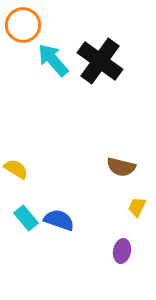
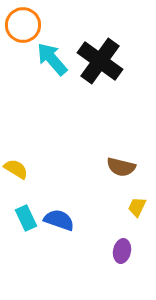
cyan arrow: moved 1 px left, 1 px up
cyan rectangle: rotated 15 degrees clockwise
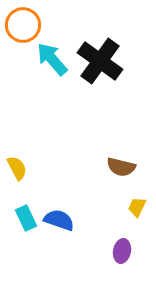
yellow semicircle: moved 1 px right, 1 px up; rotated 30 degrees clockwise
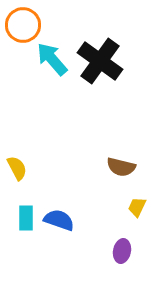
cyan rectangle: rotated 25 degrees clockwise
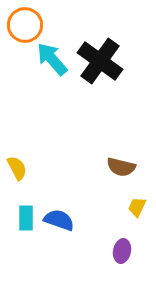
orange circle: moved 2 px right
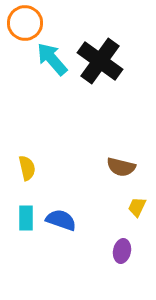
orange circle: moved 2 px up
yellow semicircle: moved 10 px right; rotated 15 degrees clockwise
blue semicircle: moved 2 px right
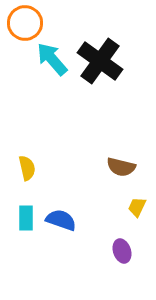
purple ellipse: rotated 30 degrees counterclockwise
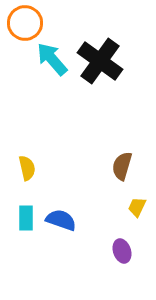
brown semicircle: moved 1 px right, 1 px up; rotated 92 degrees clockwise
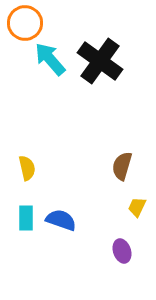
cyan arrow: moved 2 px left
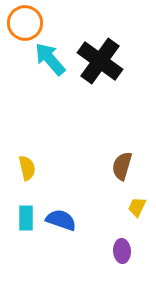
purple ellipse: rotated 15 degrees clockwise
